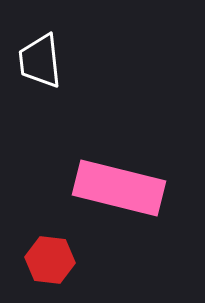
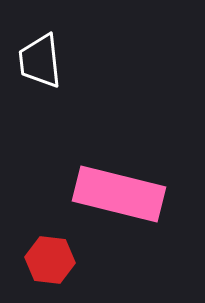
pink rectangle: moved 6 px down
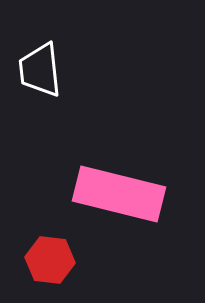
white trapezoid: moved 9 px down
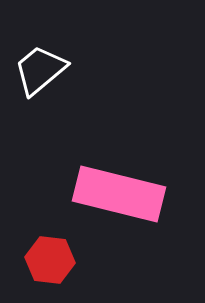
white trapezoid: rotated 56 degrees clockwise
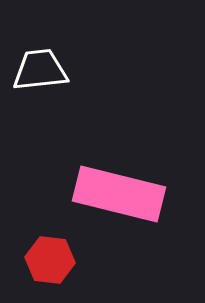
white trapezoid: rotated 34 degrees clockwise
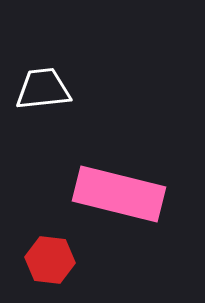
white trapezoid: moved 3 px right, 19 px down
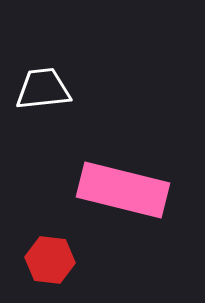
pink rectangle: moved 4 px right, 4 px up
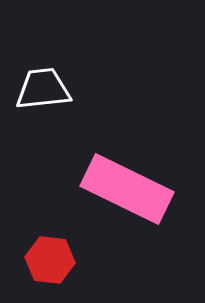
pink rectangle: moved 4 px right, 1 px up; rotated 12 degrees clockwise
